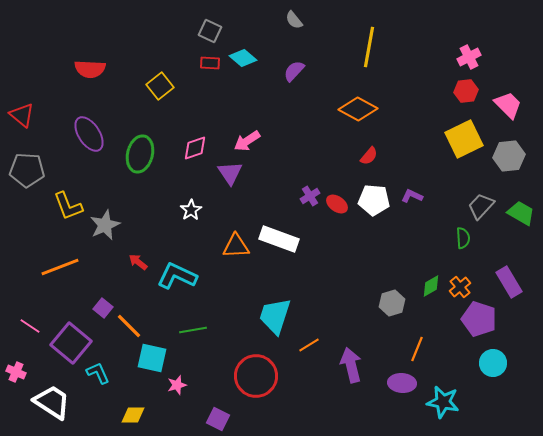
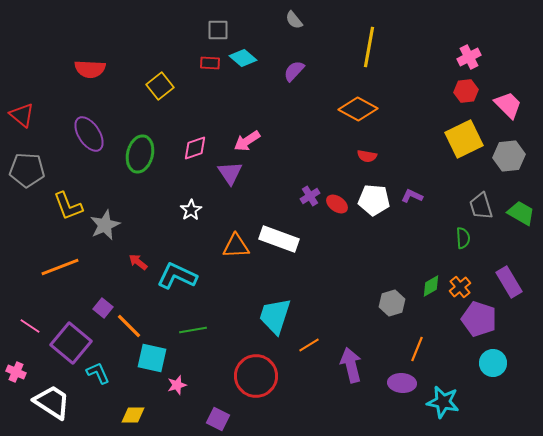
gray square at (210, 31): moved 8 px right, 1 px up; rotated 25 degrees counterclockwise
red semicircle at (369, 156): moved 2 px left; rotated 60 degrees clockwise
gray trapezoid at (481, 206): rotated 60 degrees counterclockwise
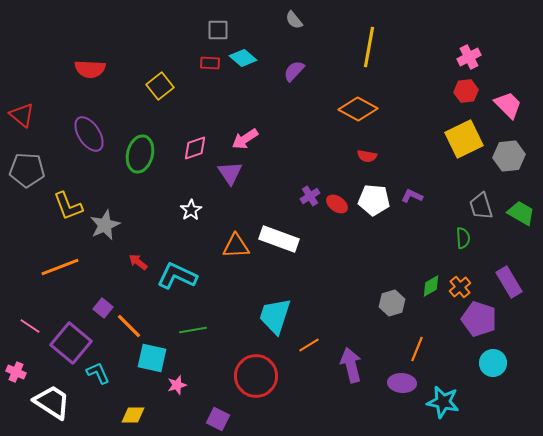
pink arrow at (247, 141): moved 2 px left, 2 px up
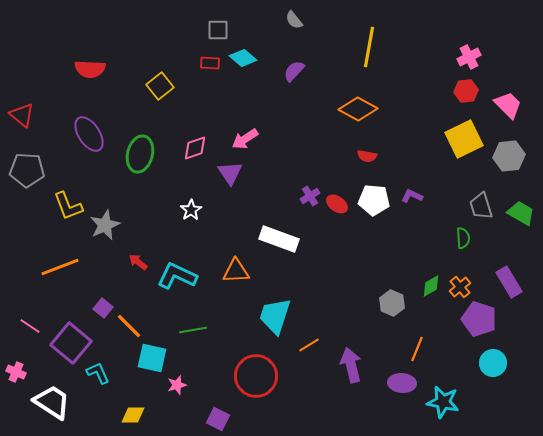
orange triangle at (236, 246): moved 25 px down
gray hexagon at (392, 303): rotated 20 degrees counterclockwise
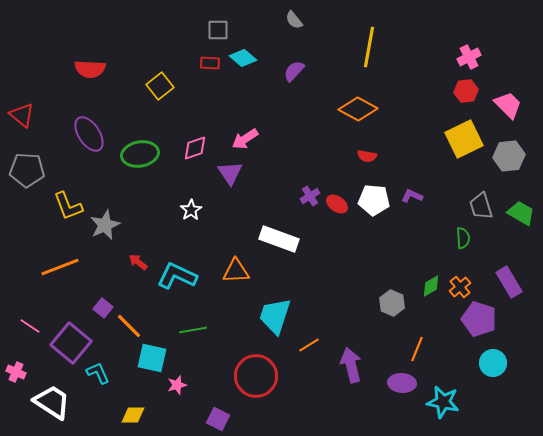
green ellipse at (140, 154): rotated 66 degrees clockwise
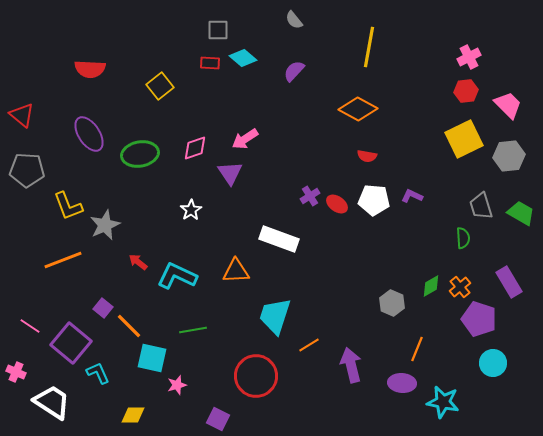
orange line at (60, 267): moved 3 px right, 7 px up
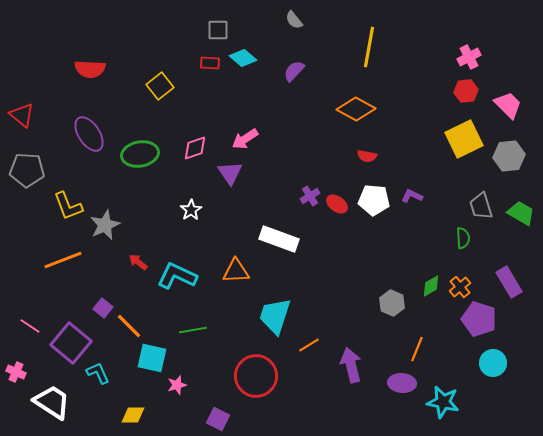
orange diamond at (358, 109): moved 2 px left
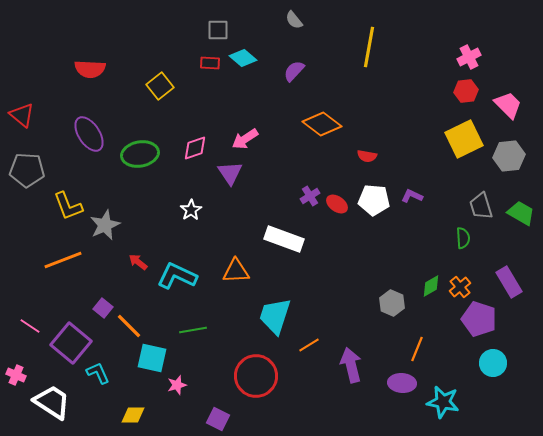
orange diamond at (356, 109): moved 34 px left, 15 px down; rotated 9 degrees clockwise
white rectangle at (279, 239): moved 5 px right
pink cross at (16, 372): moved 3 px down
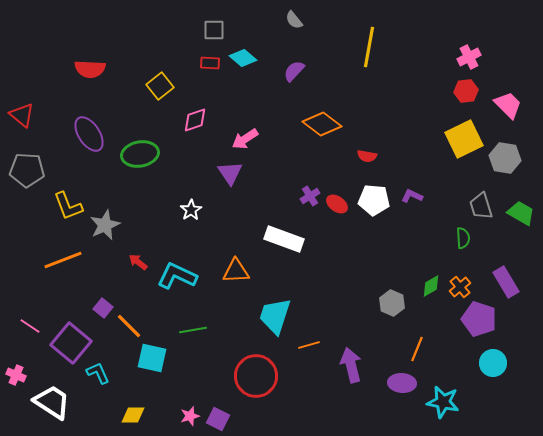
gray square at (218, 30): moved 4 px left
pink diamond at (195, 148): moved 28 px up
gray hexagon at (509, 156): moved 4 px left, 2 px down; rotated 16 degrees clockwise
purple rectangle at (509, 282): moved 3 px left
orange line at (309, 345): rotated 15 degrees clockwise
pink star at (177, 385): moved 13 px right, 31 px down
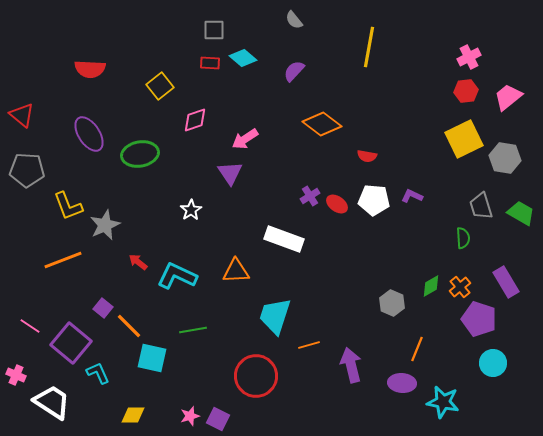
pink trapezoid at (508, 105): moved 8 px up; rotated 84 degrees counterclockwise
